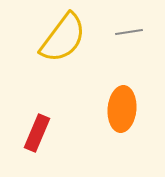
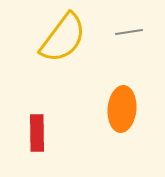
red rectangle: rotated 24 degrees counterclockwise
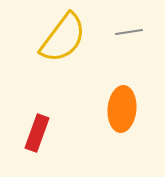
red rectangle: rotated 21 degrees clockwise
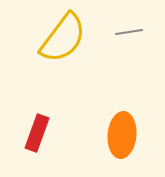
orange ellipse: moved 26 px down
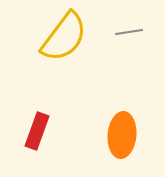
yellow semicircle: moved 1 px right, 1 px up
red rectangle: moved 2 px up
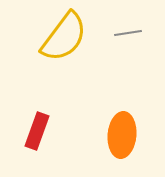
gray line: moved 1 px left, 1 px down
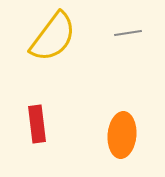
yellow semicircle: moved 11 px left
red rectangle: moved 7 px up; rotated 27 degrees counterclockwise
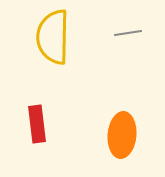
yellow semicircle: rotated 144 degrees clockwise
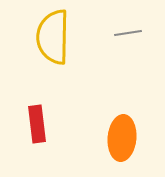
orange ellipse: moved 3 px down
